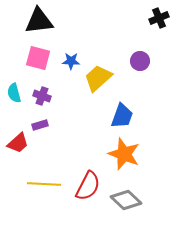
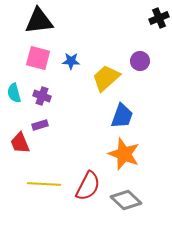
yellow trapezoid: moved 8 px right
red trapezoid: moved 2 px right; rotated 110 degrees clockwise
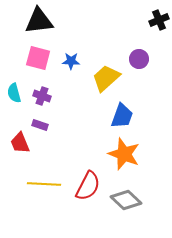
black cross: moved 2 px down
purple circle: moved 1 px left, 2 px up
purple rectangle: rotated 35 degrees clockwise
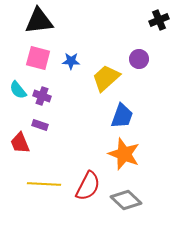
cyan semicircle: moved 4 px right, 3 px up; rotated 24 degrees counterclockwise
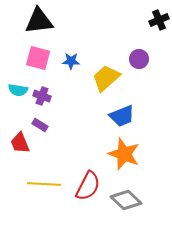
cyan semicircle: rotated 42 degrees counterclockwise
blue trapezoid: rotated 48 degrees clockwise
purple rectangle: rotated 14 degrees clockwise
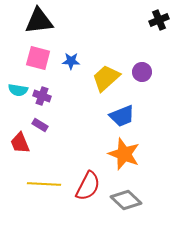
purple circle: moved 3 px right, 13 px down
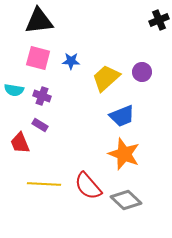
cyan semicircle: moved 4 px left
red semicircle: rotated 112 degrees clockwise
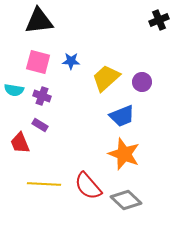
pink square: moved 4 px down
purple circle: moved 10 px down
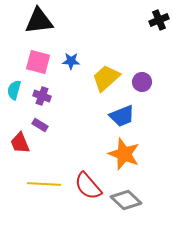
cyan semicircle: rotated 96 degrees clockwise
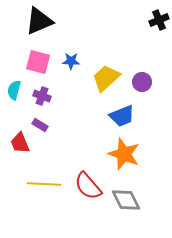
black triangle: rotated 16 degrees counterclockwise
gray diamond: rotated 20 degrees clockwise
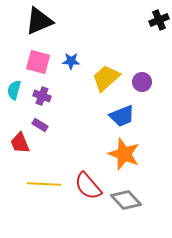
gray diamond: rotated 16 degrees counterclockwise
